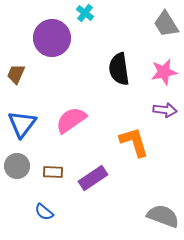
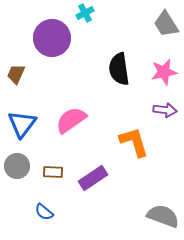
cyan cross: rotated 24 degrees clockwise
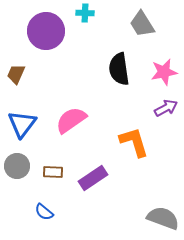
cyan cross: rotated 30 degrees clockwise
gray trapezoid: moved 24 px left
purple circle: moved 6 px left, 7 px up
purple arrow: moved 1 px right, 2 px up; rotated 35 degrees counterclockwise
gray semicircle: moved 2 px down
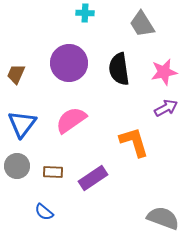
purple circle: moved 23 px right, 32 px down
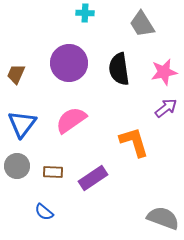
purple arrow: rotated 10 degrees counterclockwise
